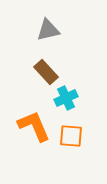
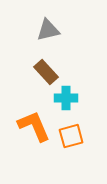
cyan cross: rotated 25 degrees clockwise
orange square: rotated 20 degrees counterclockwise
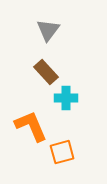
gray triangle: rotated 40 degrees counterclockwise
orange L-shape: moved 3 px left
orange square: moved 9 px left, 16 px down
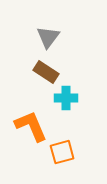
gray triangle: moved 7 px down
brown rectangle: rotated 15 degrees counterclockwise
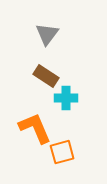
gray triangle: moved 1 px left, 3 px up
brown rectangle: moved 4 px down
orange L-shape: moved 4 px right, 2 px down
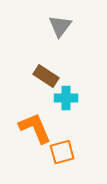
gray triangle: moved 13 px right, 8 px up
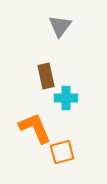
brown rectangle: rotated 45 degrees clockwise
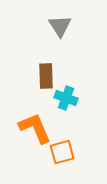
gray triangle: rotated 10 degrees counterclockwise
brown rectangle: rotated 10 degrees clockwise
cyan cross: rotated 20 degrees clockwise
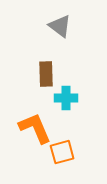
gray triangle: rotated 20 degrees counterclockwise
brown rectangle: moved 2 px up
cyan cross: rotated 20 degrees counterclockwise
